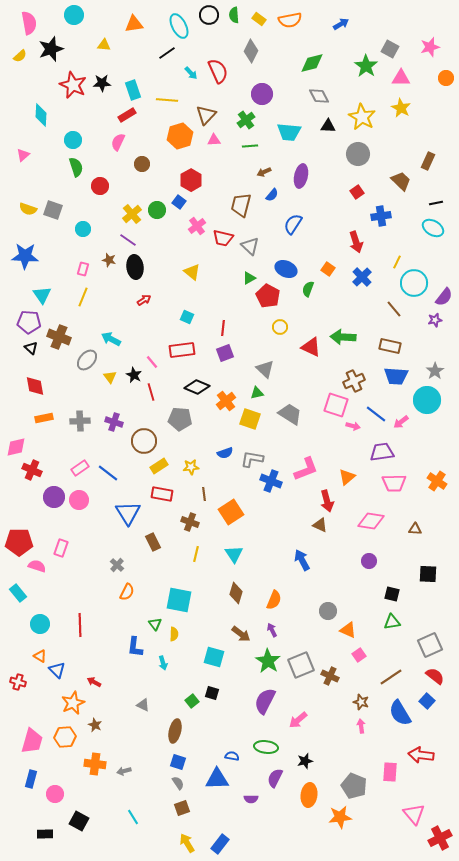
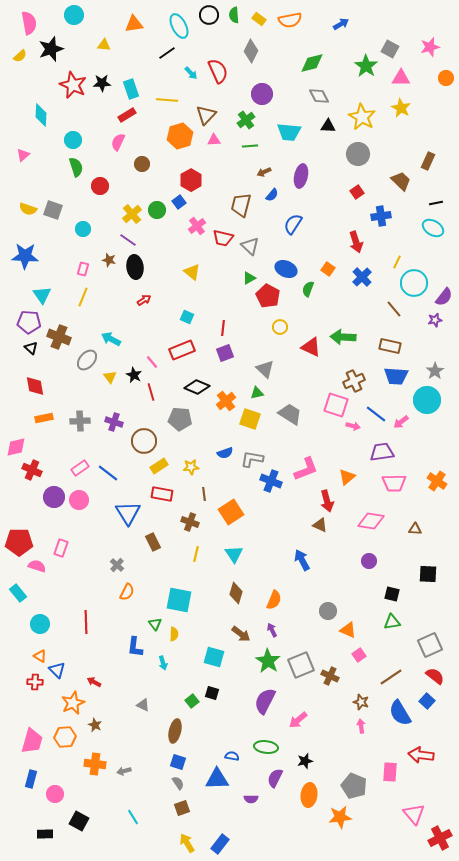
cyan rectangle at (133, 90): moved 2 px left, 1 px up
blue square at (179, 202): rotated 16 degrees clockwise
red rectangle at (182, 350): rotated 15 degrees counterclockwise
red line at (80, 625): moved 6 px right, 3 px up
red cross at (18, 682): moved 17 px right; rotated 14 degrees counterclockwise
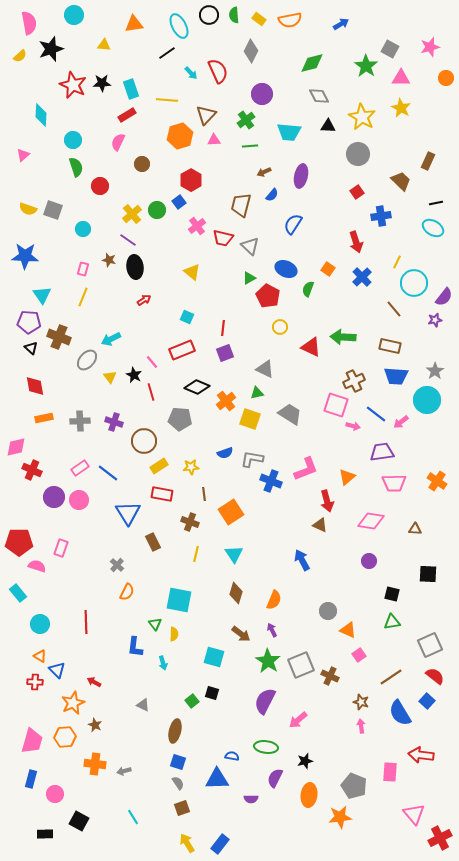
cyan arrow at (111, 339): rotated 54 degrees counterclockwise
gray triangle at (265, 369): rotated 18 degrees counterclockwise
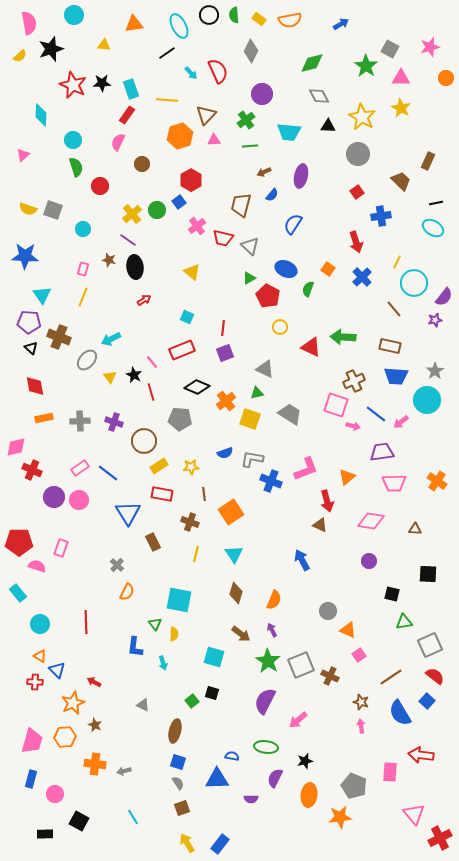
red rectangle at (127, 115): rotated 24 degrees counterclockwise
green triangle at (392, 622): moved 12 px right
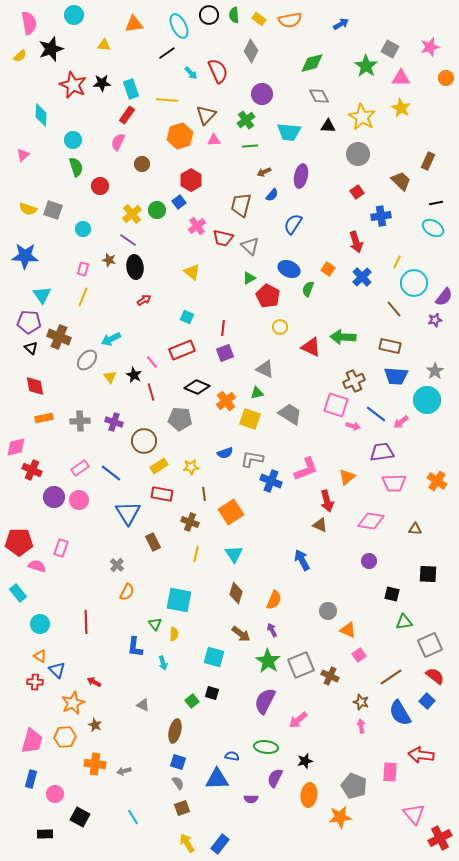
blue ellipse at (286, 269): moved 3 px right
blue line at (108, 473): moved 3 px right
black square at (79, 821): moved 1 px right, 4 px up
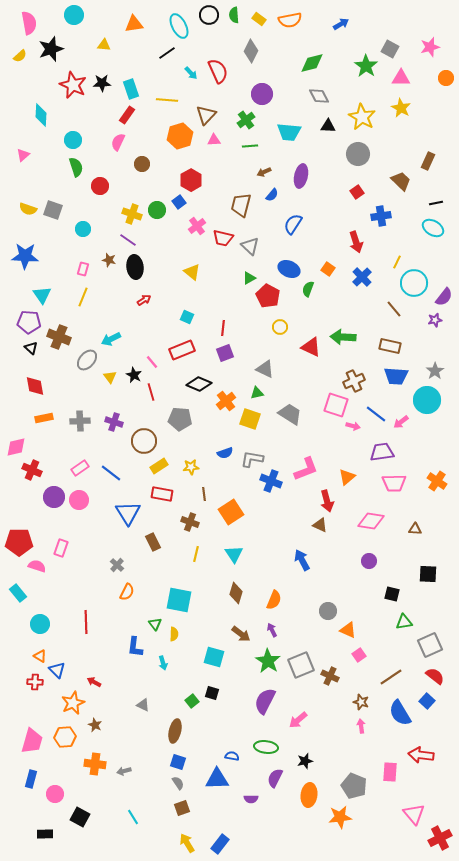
yellow cross at (132, 214): rotated 30 degrees counterclockwise
black diamond at (197, 387): moved 2 px right, 3 px up
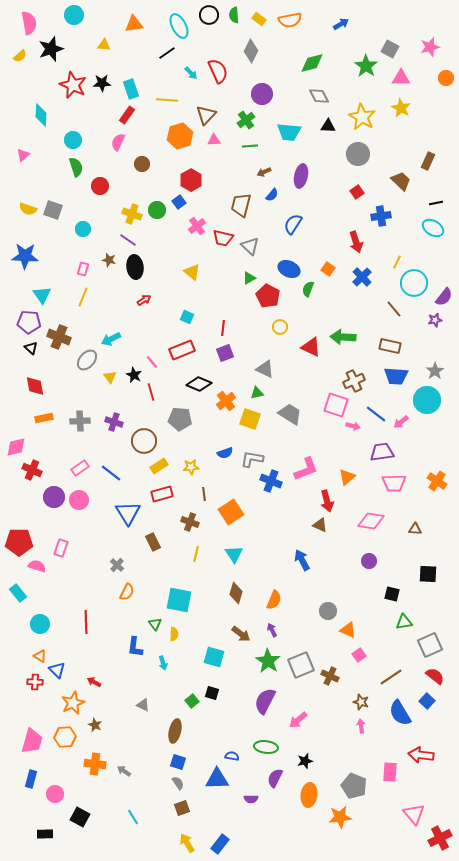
red rectangle at (162, 494): rotated 25 degrees counterclockwise
gray arrow at (124, 771): rotated 48 degrees clockwise
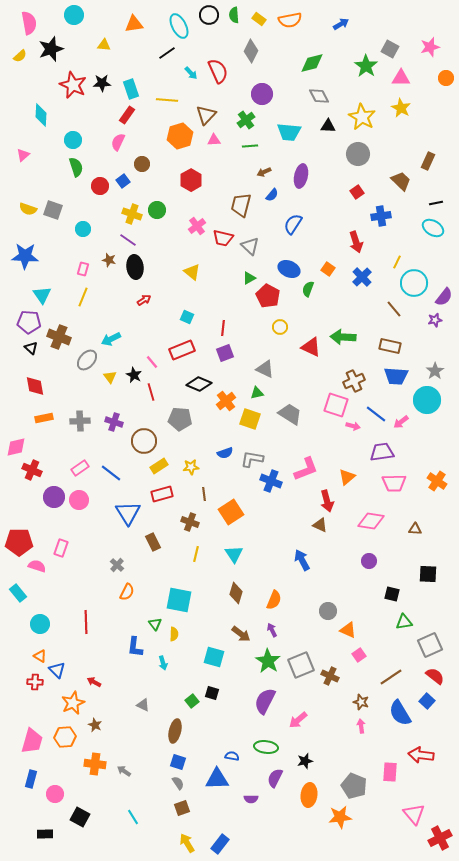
blue square at (179, 202): moved 56 px left, 21 px up
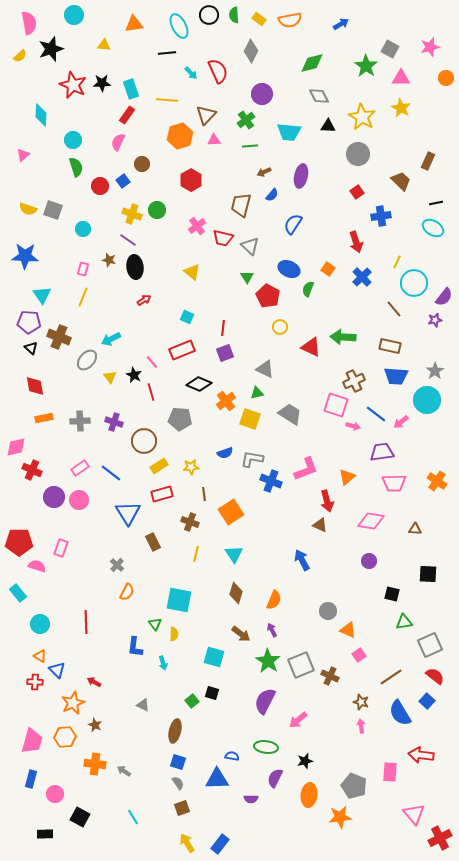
black line at (167, 53): rotated 30 degrees clockwise
green triangle at (249, 278): moved 2 px left, 1 px up; rotated 32 degrees counterclockwise
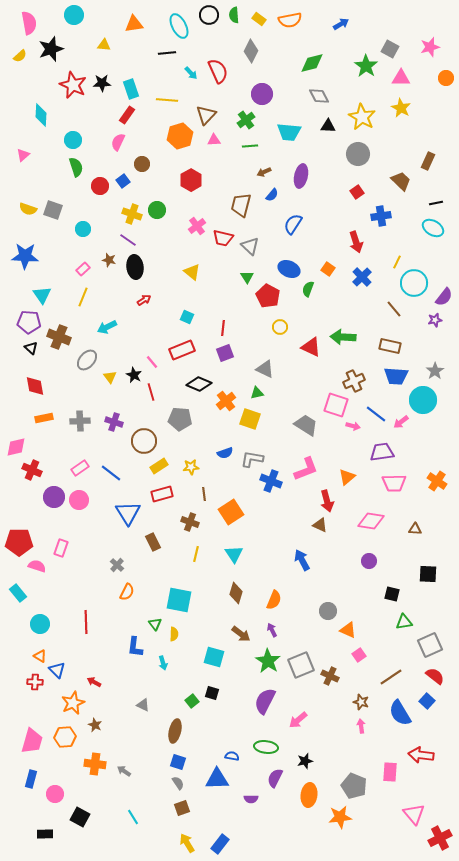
pink rectangle at (83, 269): rotated 32 degrees clockwise
cyan arrow at (111, 339): moved 4 px left, 12 px up
cyan circle at (427, 400): moved 4 px left
gray trapezoid at (290, 414): moved 16 px right, 11 px down
